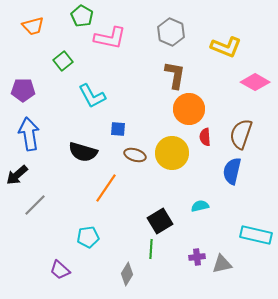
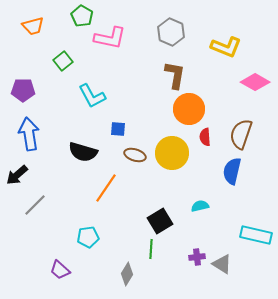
gray triangle: rotated 45 degrees clockwise
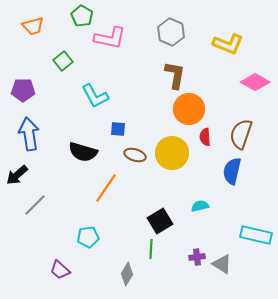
yellow L-shape: moved 2 px right, 3 px up
cyan L-shape: moved 3 px right
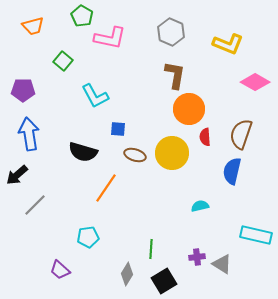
green square: rotated 12 degrees counterclockwise
black square: moved 4 px right, 60 px down
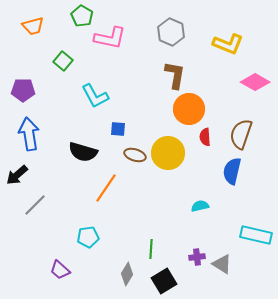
yellow circle: moved 4 px left
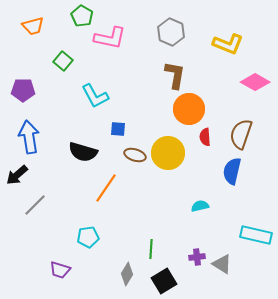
blue arrow: moved 3 px down
purple trapezoid: rotated 25 degrees counterclockwise
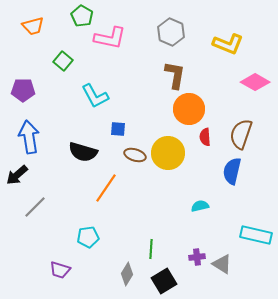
gray line: moved 2 px down
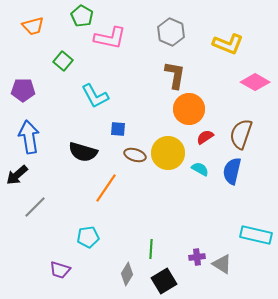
red semicircle: rotated 60 degrees clockwise
cyan semicircle: moved 37 px up; rotated 42 degrees clockwise
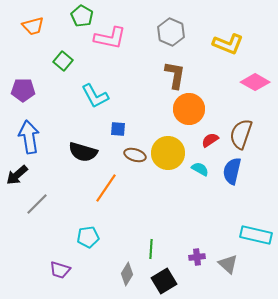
red semicircle: moved 5 px right, 3 px down
gray line: moved 2 px right, 3 px up
gray triangle: moved 6 px right; rotated 10 degrees clockwise
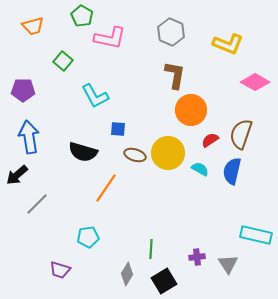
orange circle: moved 2 px right, 1 px down
gray triangle: rotated 15 degrees clockwise
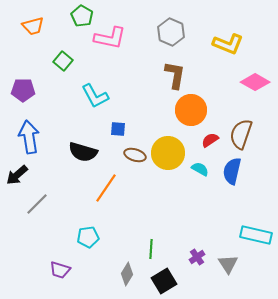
purple cross: rotated 28 degrees counterclockwise
